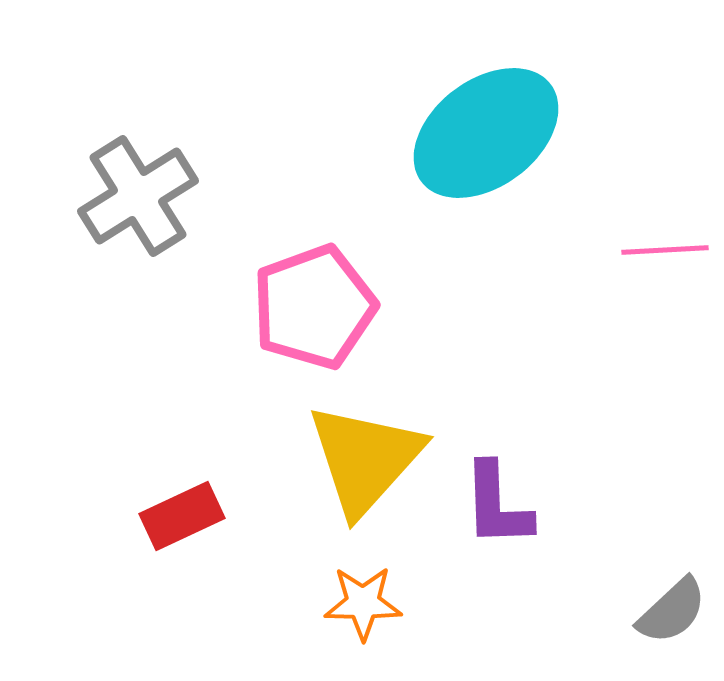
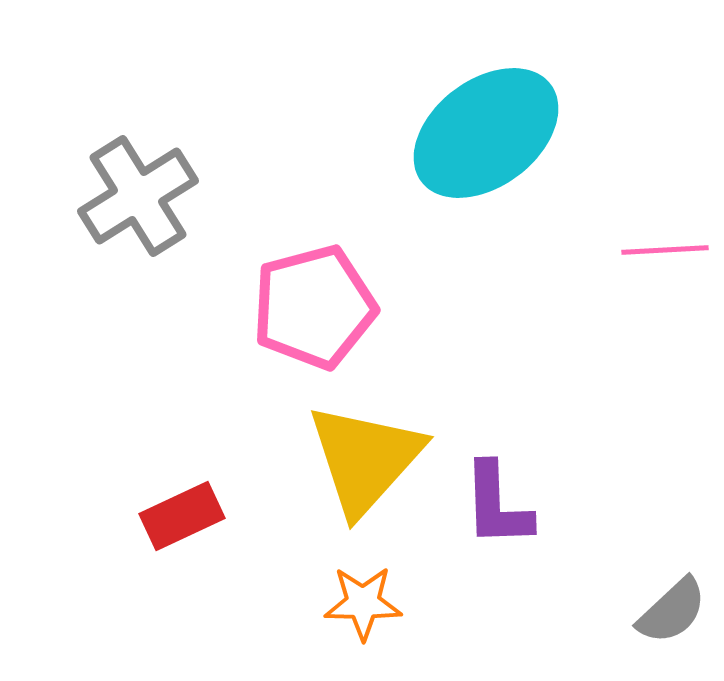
pink pentagon: rotated 5 degrees clockwise
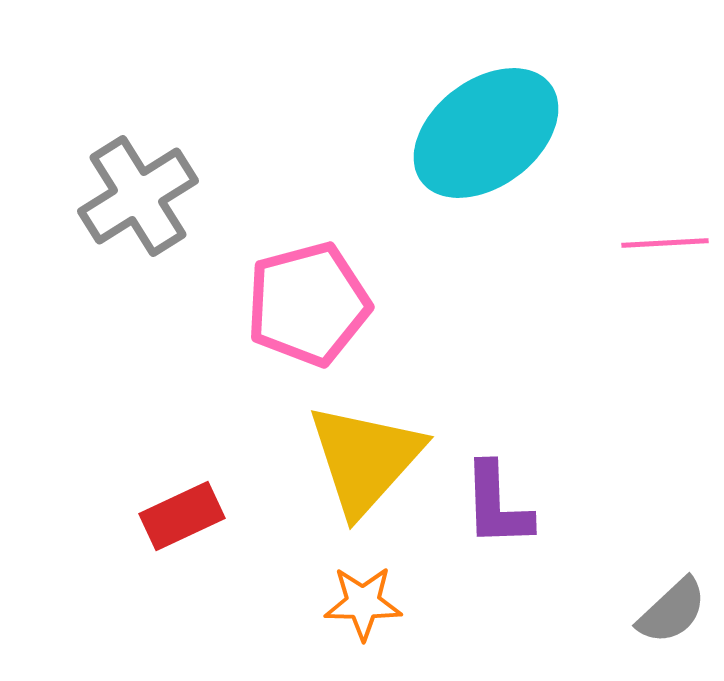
pink line: moved 7 px up
pink pentagon: moved 6 px left, 3 px up
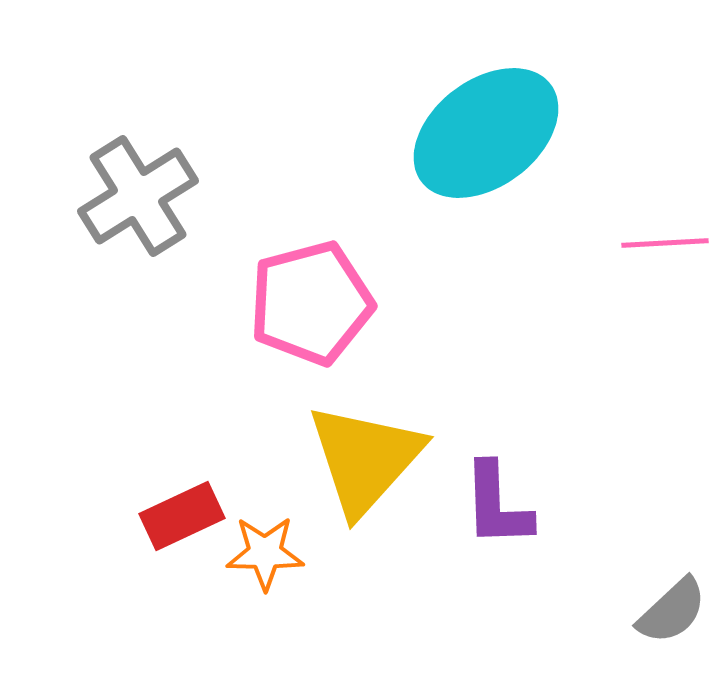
pink pentagon: moved 3 px right, 1 px up
orange star: moved 98 px left, 50 px up
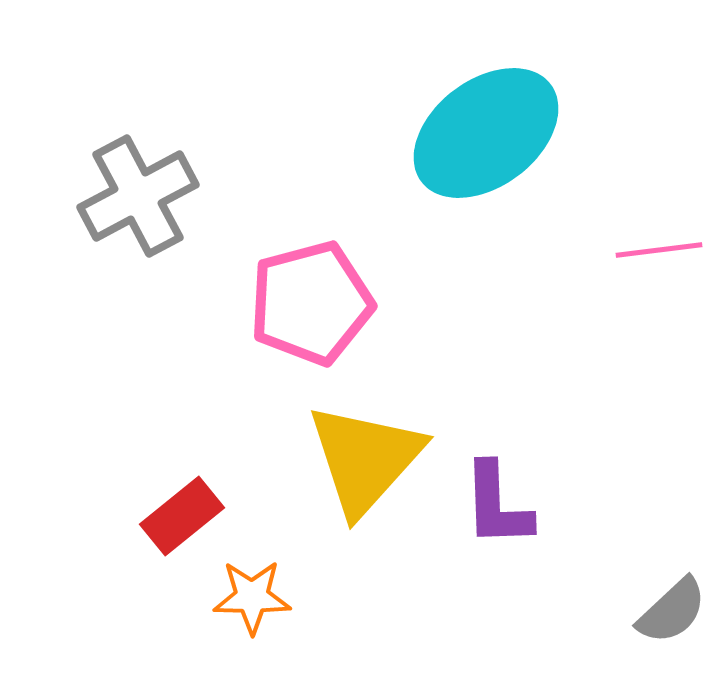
gray cross: rotated 4 degrees clockwise
pink line: moved 6 px left, 7 px down; rotated 4 degrees counterclockwise
red rectangle: rotated 14 degrees counterclockwise
orange star: moved 13 px left, 44 px down
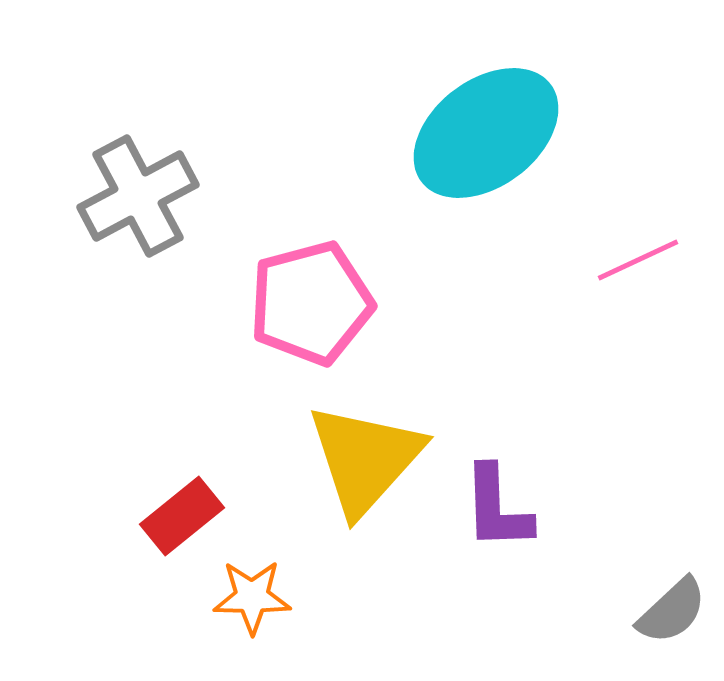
pink line: moved 21 px left, 10 px down; rotated 18 degrees counterclockwise
purple L-shape: moved 3 px down
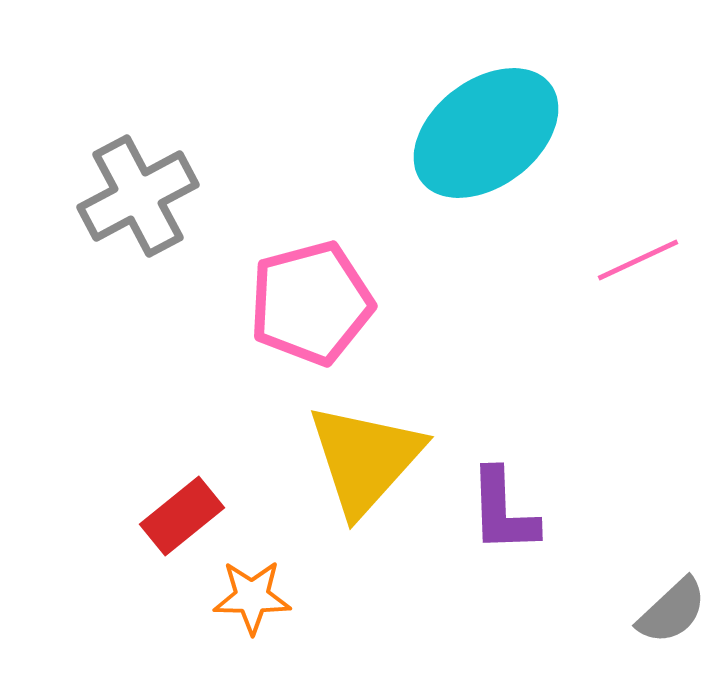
purple L-shape: moved 6 px right, 3 px down
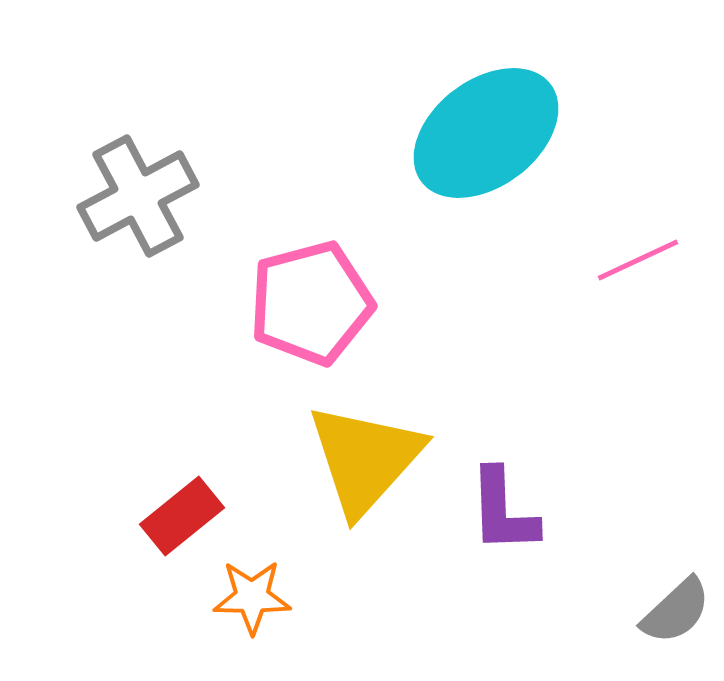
gray semicircle: moved 4 px right
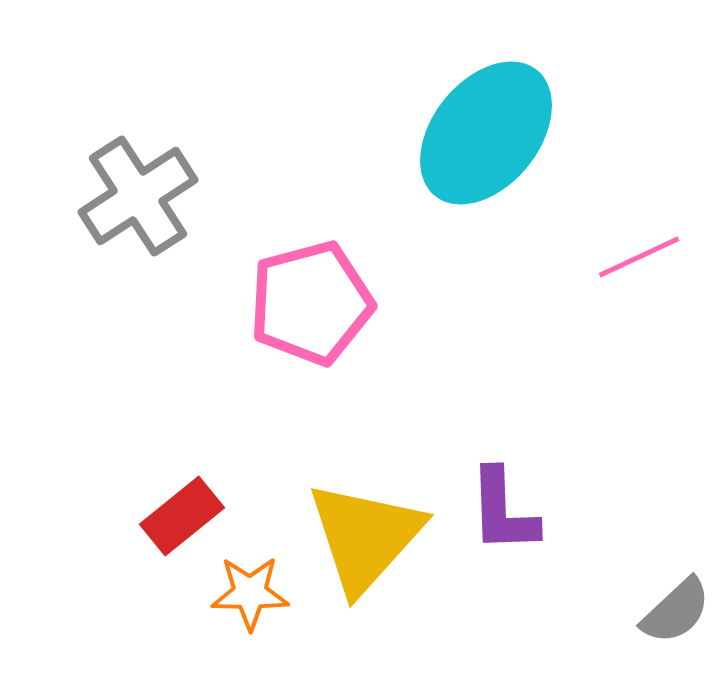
cyan ellipse: rotated 14 degrees counterclockwise
gray cross: rotated 5 degrees counterclockwise
pink line: moved 1 px right, 3 px up
yellow triangle: moved 78 px down
orange star: moved 2 px left, 4 px up
